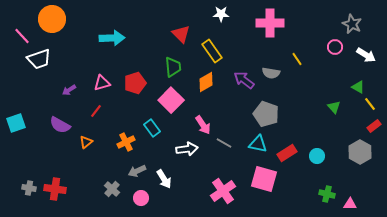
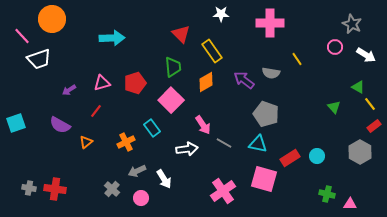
red rectangle at (287, 153): moved 3 px right, 5 px down
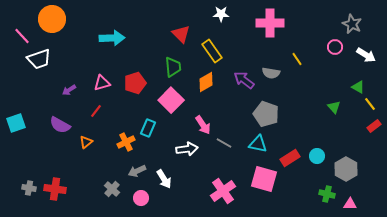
cyan rectangle at (152, 128): moved 4 px left; rotated 60 degrees clockwise
gray hexagon at (360, 152): moved 14 px left, 17 px down
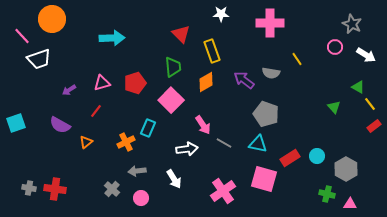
yellow rectangle at (212, 51): rotated 15 degrees clockwise
gray arrow at (137, 171): rotated 18 degrees clockwise
white arrow at (164, 179): moved 10 px right
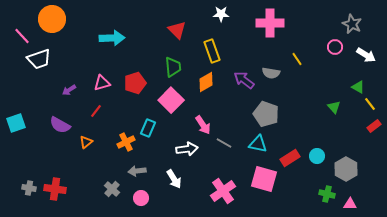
red triangle at (181, 34): moved 4 px left, 4 px up
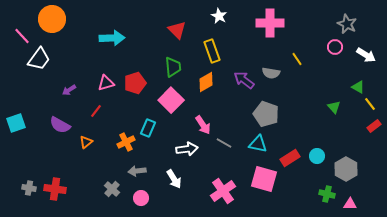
white star at (221, 14): moved 2 px left, 2 px down; rotated 28 degrees clockwise
gray star at (352, 24): moved 5 px left
white trapezoid at (39, 59): rotated 35 degrees counterclockwise
pink triangle at (102, 83): moved 4 px right
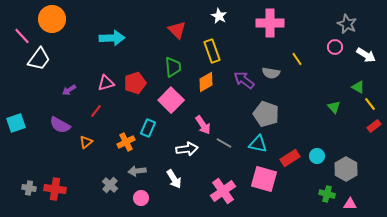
gray cross at (112, 189): moved 2 px left, 4 px up
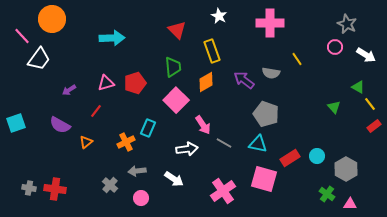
pink square at (171, 100): moved 5 px right
white arrow at (174, 179): rotated 24 degrees counterclockwise
green cross at (327, 194): rotated 21 degrees clockwise
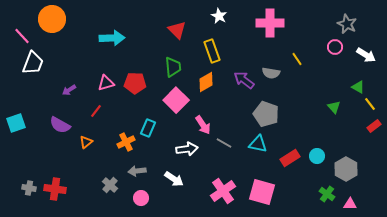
white trapezoid at (39, 59): moved 6 px left, 4 px down; rotated 15 degrees counterclockwise
red pentagon at (135, 83): rotated 20 degrees clockwise
pink square at (264, 179): moved 2 px left, 13 px down
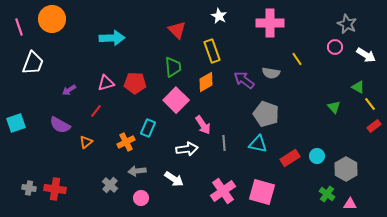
pink line at (22, 36): moved 3 px left, 9 px up; rotated 24 degrees clockwise
gray line at (224, 143): rotated 56 degrees clockwise
